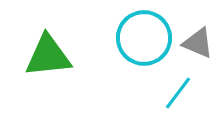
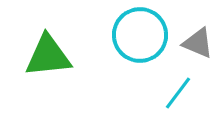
cyan circle: moved 4 px left, 3 px up
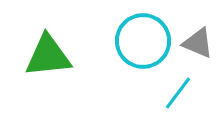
cyan circle: moved 3 px right, 6 px down
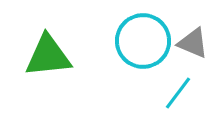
gray triangle: moved 5 px left
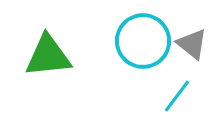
gray triangle: moved 1 px left, 1 px down; rotated 16 degrees clockwise
cyan line: moved 1 px left, 3 px down
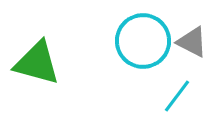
gray triangle: moved 2 px up; rotated 12 degrees counterclockwise
green triangle: moved 11 px left, 7 px down; rotated 21 degrees clockwise
